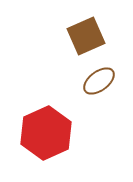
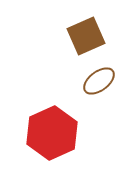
red hexagon: moved 6 px right
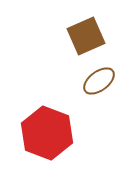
red hexagon: moved 5 px left; rotated 15 degrees counterclockwise
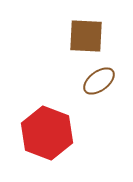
brown square: rotated 27 degrees clockwise
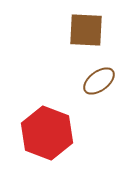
brown square: moved 6 px up
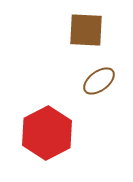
red hexagon: rotated 12 degrees clockwise
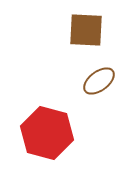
red hexagon: rotated 18 degrees counterclockwise
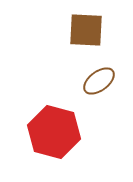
red hexagon: moved 7 px right, 1 px up
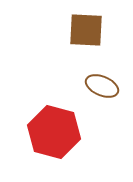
brown ellipse: moved 3 px right, 5 px down; rotated 60 degrees clockwise
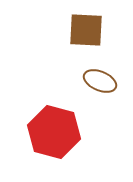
brown ellipse: moved 2 px left, 5 px up
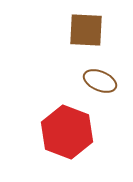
red hexagon: moved 13 px right; rotated 6 degrees clockwise
